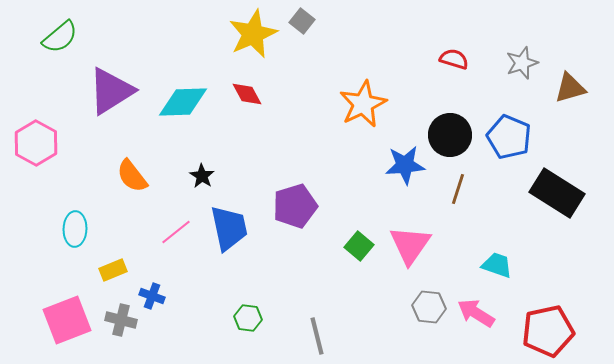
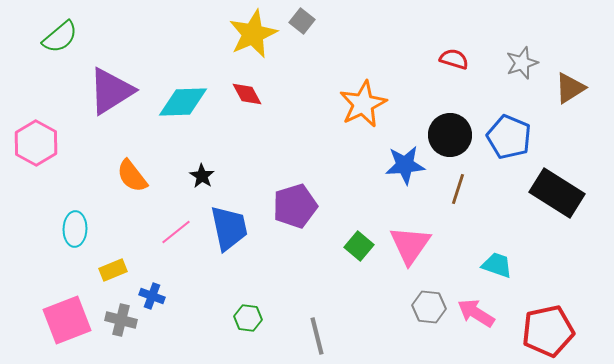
brown triangle: rotated 16 degrees counterclockwise
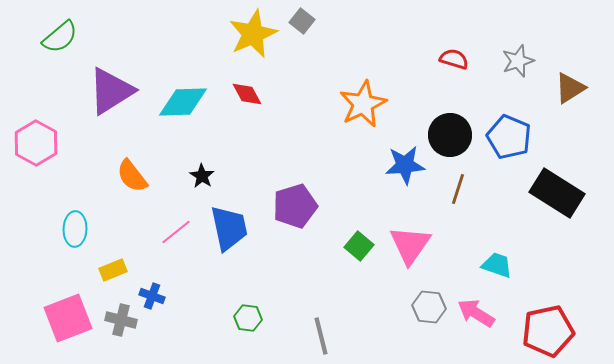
gray star: moved 4 px left, 2 px up
pink square: moved 1 px right, 2 px up
gray line: moved 4 px right
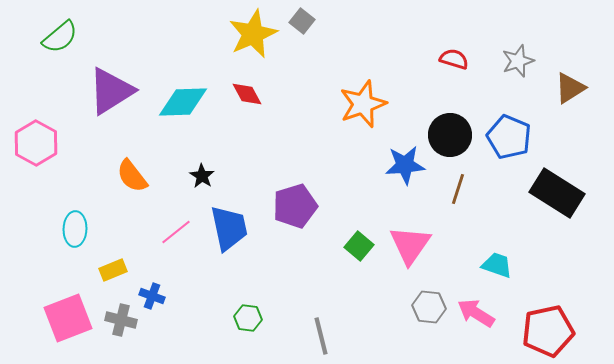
orange star: rotated 6 degrees clockwise
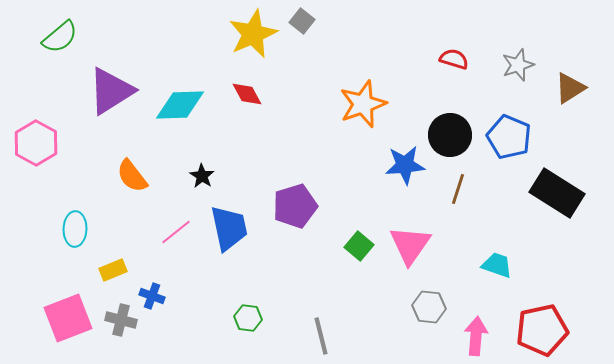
gray star: moved 4 px down
cyan diamond: moved 3 px left, 3 px down
pink arrow: moved 23 px down; rotated 63 degrees clockwise
red pentagon: moved 6 px left, 1 px up
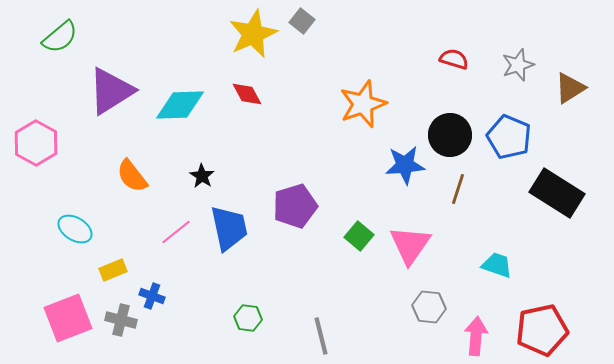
cyan ellipse: rotated 60 degrees counterclockwise
green square: moved 10 px up
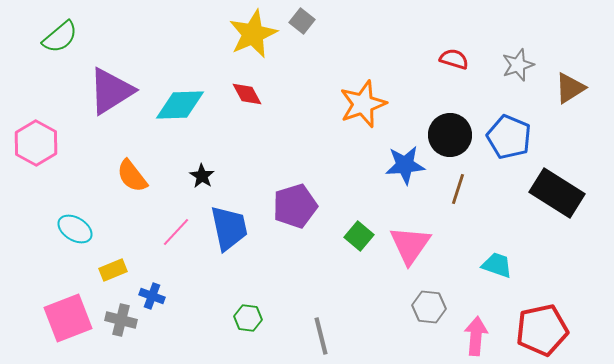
pink line: rotated 8 degrees counterclockwise
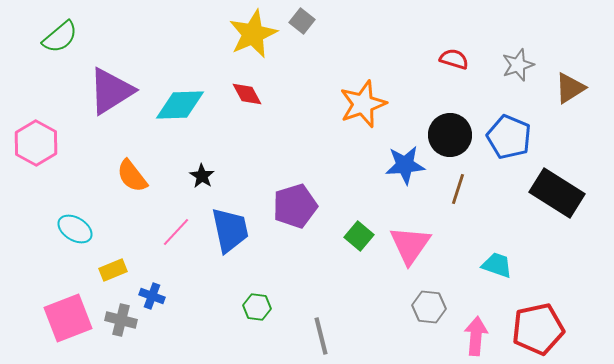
blue trapezoid: moved 1 px right, 2 px down
green hexagon: moved 9 px right, 11 px up
red pentagon: moved 4 px left, 1 px up
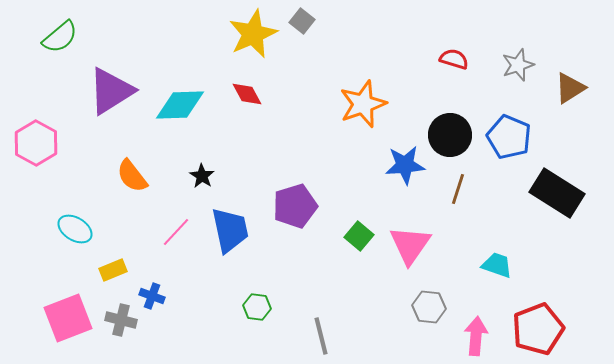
red pentagon: rotated 9 degrees counterclockwise
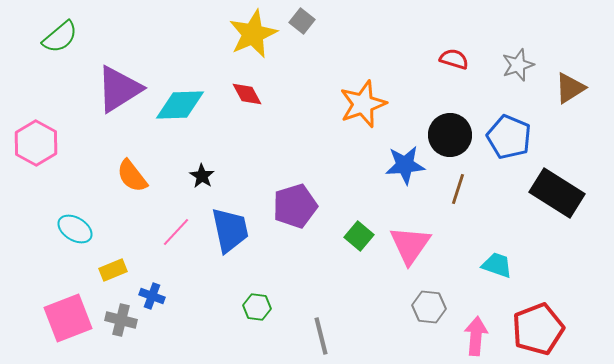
purple triangle: moved 8 px right, 2 px up
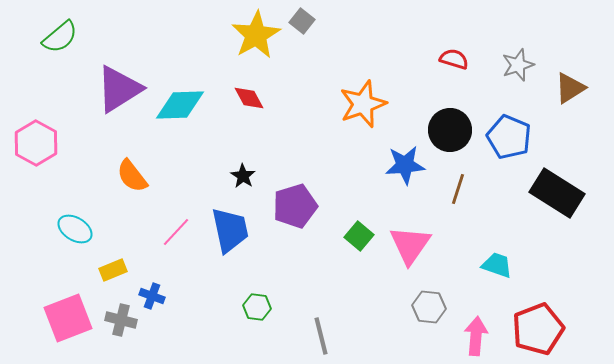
yellow star: moved 3 px right, 1 px down; rotated 6 degrees counterclockwise
red diamond: moved 2 px right, 4 px down
black circle: moved 5 px up
black star: moved 41 px right
